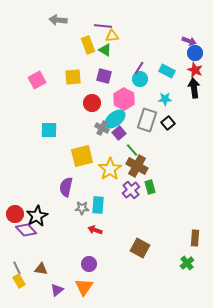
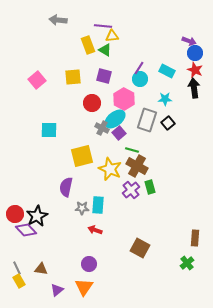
pink square at (37, 80): rotated 12 degrees counterclockwise
green line at (132, 150): rotated 32 degrees counterclockwise
yellow star at (110, 169): rotated 15 degrees counterclockwise
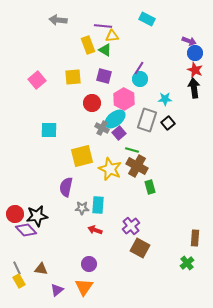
cyan rectangle at (167, 71): moved 20 px left, 52 px up
purple cross at (131, 190): moved 36 px down
black star at (37, 216): rotated 20 degrees clockwise
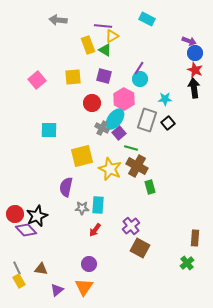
yellow triangle at (112, 36): rotated 24 degrees counterclockwise
cyan ellipse at (115, 119): rotated 15 degrees counterclockwise
green line at (132, 150): moved 1 px left, 2 px up
black star at (37, 216): rotated 15 degrees counterclockwise
red arrow at (95, 230): rotated 72 degrees counterclockwise
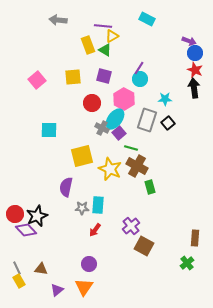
brown square at (140, 248): moved 4 px right, 2 px up
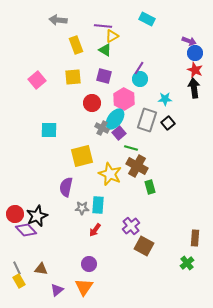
yellow rectangle at (88, 45): moved 12 px left
yellow star at (110, 169): moved 5 px down
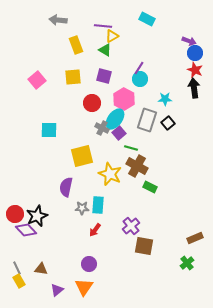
green rectangle at (150, 187): rotated 48 degrees counterclockwise
brown rectangle at (195, 238): rotated 63 degrees clockwise
brown square at (144, 246): rotated 18 degrees counterclockwise
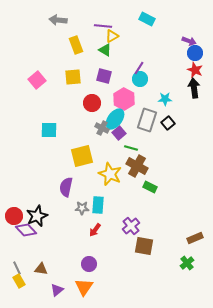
red circle at (15, 214): moved 1 px left, 2 px down
